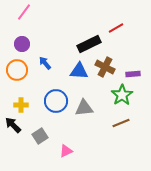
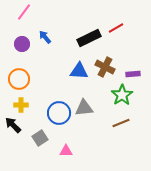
black rectangle: moved 6 px up
blue arrow: moved 26 px up
orange circle: moved 2 px right, 9 px down
blue circle: moved 3 px right, 12 px down
gray square: moved 2 px down
pink triangle: rotated 24 degrees clockwise
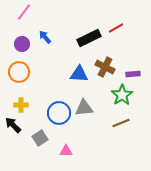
blue triangle: moved 3 px down
orange circle: moved 7 px up
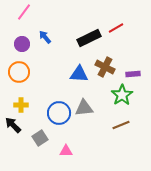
brown line: moved 2 px down
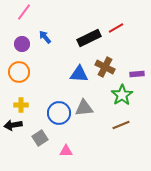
purple rectangle: moved 4 px right
black arrow: rotated 54 degrees counterclockwise
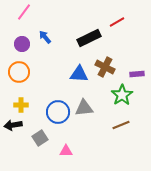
red line: moved 1 px right, 6 px up
blue circle: moved 1 px left, 1 px up
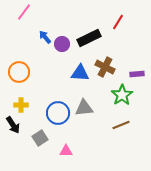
red line: moved 1 px right; rotated 28 degrees counterclockwise
purple circle: moved 40 px right
blue triangle: moved 1 px right, 1 px up
blue circle: moved 1 px down
black arrow: rotated 114 degrees counterclockwise
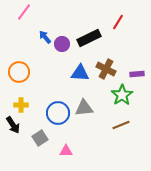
brown cross: moved 1 px right, 2 px down
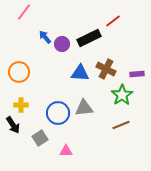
red line: moved 5 px left, 1 px up; rotated 21 degrees clockwise
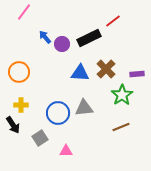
brown cross: rotated 18 degrees clockwise
brown line: moved 2 px down
